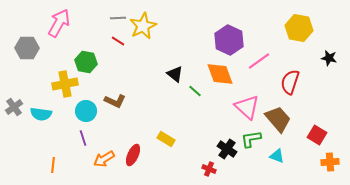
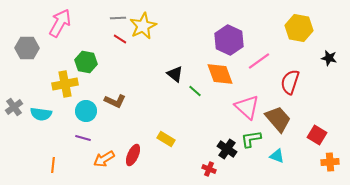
pink arrow: moved 1 px right
red line: moved 2 px right, 2 px up
purple line: rotated 56 degrees counterclockwise
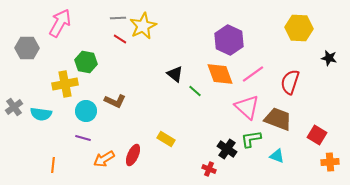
yellow hexagon: rotated 8 degrees counterclockwise
pink line: moved 6 px left, 13 px down
brown trapezoid: rotated 28 degrees counterclockwise
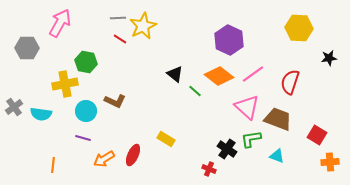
black star: rotated 21 degrees counterclockwise
orange diamond: moved 1 px left, 2 px down; rotated 32 degrees counterclockwise
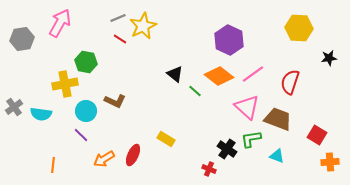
gray line: rotated 21 degrees counterclockwise
gray hexagon: moved 5 px left, 9 px up; rotated 10 degrees counterclockwise
purple line: moved 2 px left, 3 px up; rotated 28 degrees clockwise
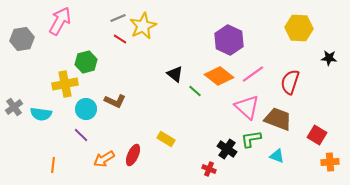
pink arrow: moved 2 px up
black star: rotated 14 degrees clockwise
green hexagon: rotated 25 degrees counterclockwise
cyan circle: moved 2 px up
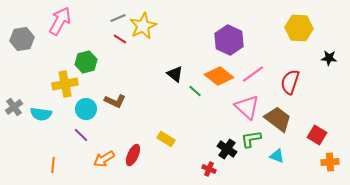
brown trapezoid: rotated 16 degrees clockwise
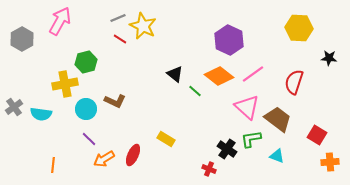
yellow star: rotated 20 degrees counterclockwise
gray hexagon: rotated 20 degrees counterclockwise
red semicircle: moved 4 px right
purple line: moved 8 px right, 4 px down
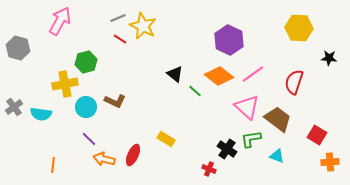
gray hexagon: moved 4 px left, 9 px down; rotated 15 degrees counterclockwise
cyan circle: moved 2 px up
orange arrow: rotated 45 degrees clockwise
